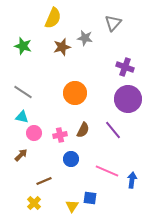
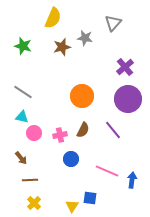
purple cross: rotated 30 degrees clockwise
orange circle: moved 7 px right, 3 px down
brown arrow: moved 3 px down; rotated 96 degrees clockwise
brown line: moved 14 px left, 1 px up; rotated 21 degrees clockwise
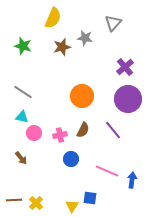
brown line: moved 16 px left, 20 px down
yellow cross: moved 2 px right
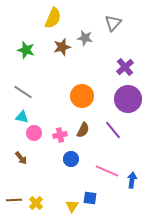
green star: moved 3 px right, 4 px down
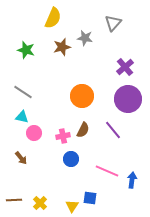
pink cross: moved 3 px right, 1 px down
yellow cross: moved 4 px right
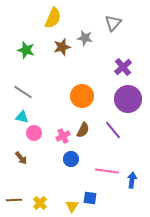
purple cross: moved 2 px left
pink cross: rotated 16 degrees counterclockwise
pink line: rotated 15 degrees counterclockwise
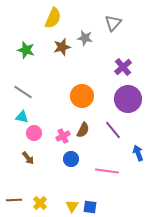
brown arrow: moved 7 px right
blue arrow: moved 6 px right, 27 px up; rotated 28 degrees counterclockwise
blue square: moved 9 px down
